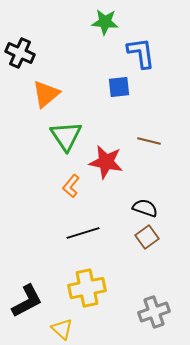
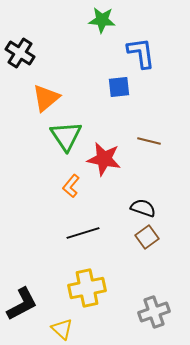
green star: moved 3 px left, 2 px up
black cross: rotated 8 degrees clockwise
orange triangle: moved 4 px down
red star: moved 2 px left, 3 px up
black semicircle: moved 2 px left
black L-shape: moved 5 px left, 3 px down
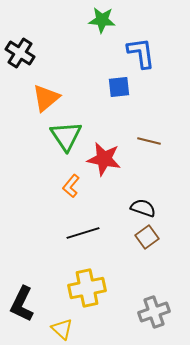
black L-shape: rotated 144 degrees clockwise
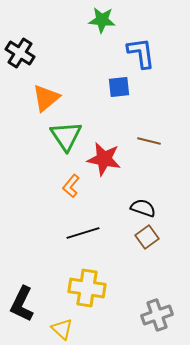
yellow cross: rotated 21 degrees clockwise
gray cross: moved 3 px right, 3 px down
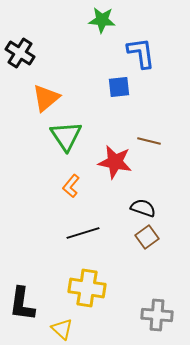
red star: moved 11 px right, 3 px down
black L-shape: rotated 18 degrees counterclockwise
gray cross: rotated 24 degrees clockwise
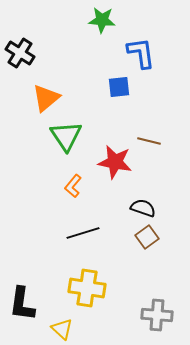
orange L-shape: moved 2 px right
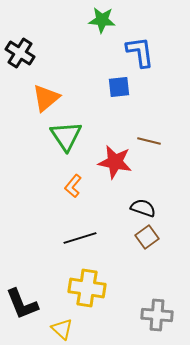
blue L-shape: moved 1 px left, 1 px up
black line: moved 3 px left, 5 px down
black L-shape: rotated 30 degrees counterclockwise
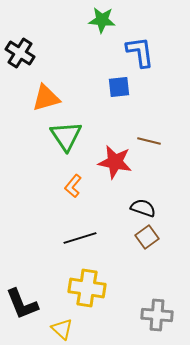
orange triangle: rotated 24 degrees clockwise
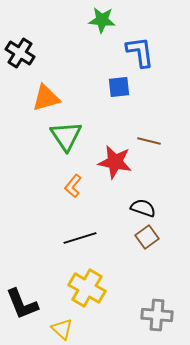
yellow cross: rotated 21 degrees clockwise
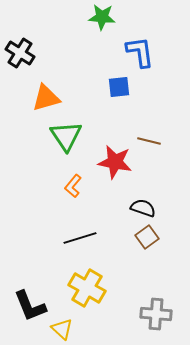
green star: moved 3 px up
black L-shape: moved 8 px right, 2 px down
gray cross: moved 1 px left, 1 px up
